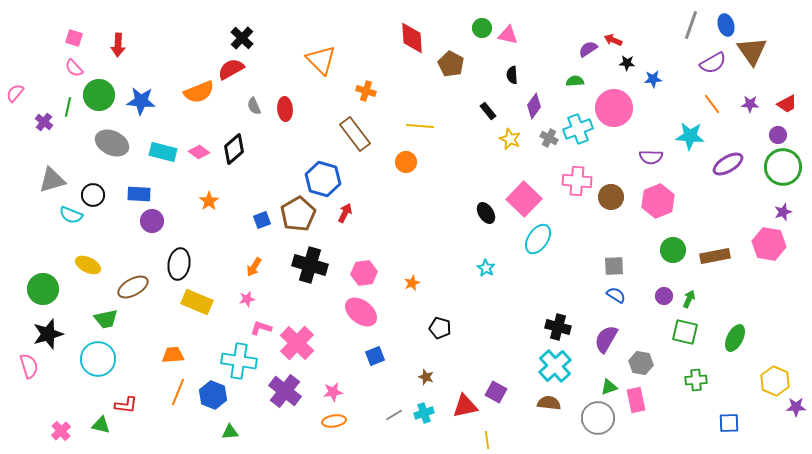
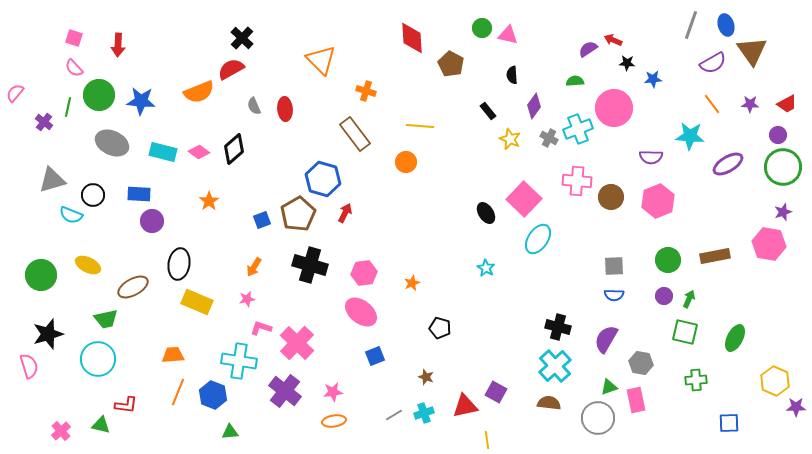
green circle at (673, 250): moved 5 px left, 10 px down
green circle at (43, 289): moved 2 px left, 14 px up
blue semicircle at (616, 295): moved 2 px left; rotated 150 degrees clockwise
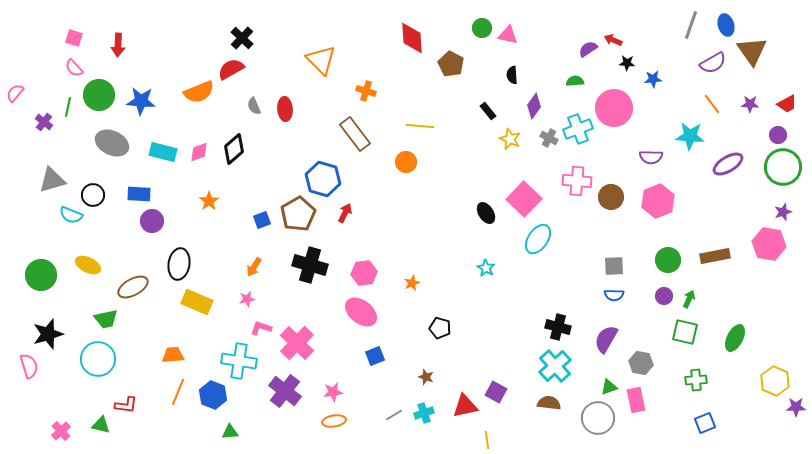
pink diamond at (199, 152): rotated 55 degrees counterclockwise
blue square at (729, 423): moved 24 px left; rotated 20 degrees counterclockwise
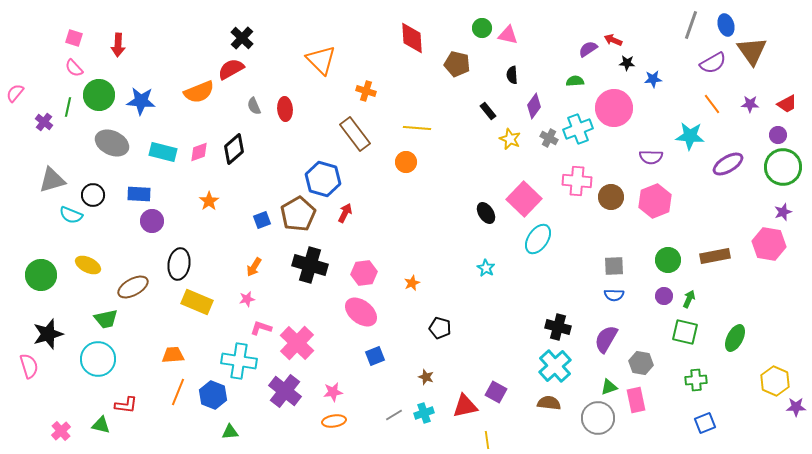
brown pentagon at (451, 64): moved 6 px right; rotated 15 degrees counterclockwise
yellow line at (420, 126): moved 3 px left, 2 px down
pink hexagon at (658, 201): moved 3 px left
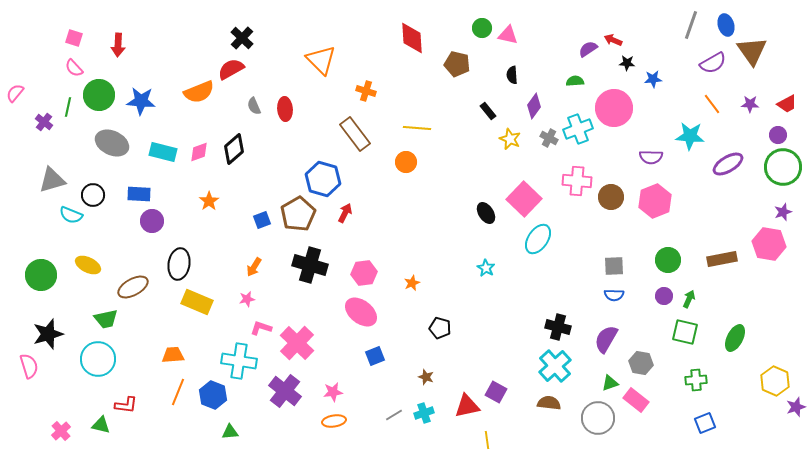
brown rectangle at (715, 256): moved 7 px right, 3 px down
green triangle at (609, 387): moved 1 px right, 4 px up
pink rectangle at (636, 400): rotated 40 degrees counterclockwise
red triangle at (465, 406): moved 2 px right
purple star at (796, 407): rotated 18 degrees counterclockwise
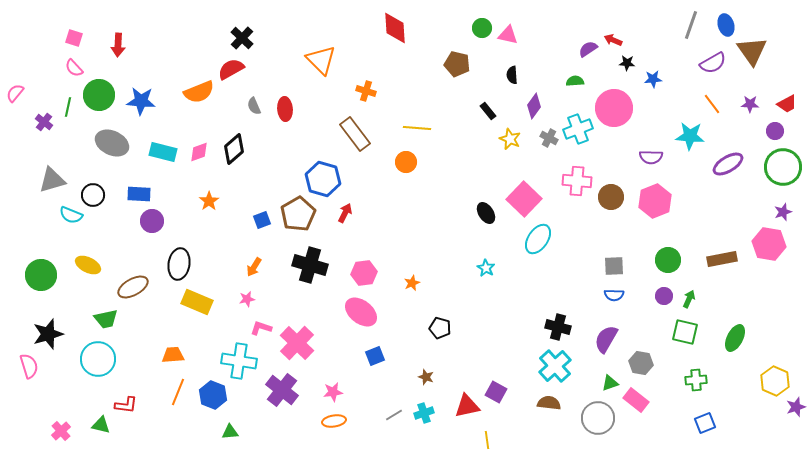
red diamond at (412, 38): moved 17 px left, 10 px up
purple circle at (778, 135): moved 3 px left, 4 px up
purple cross at (285, 391): moved 3 px left, 1 px up
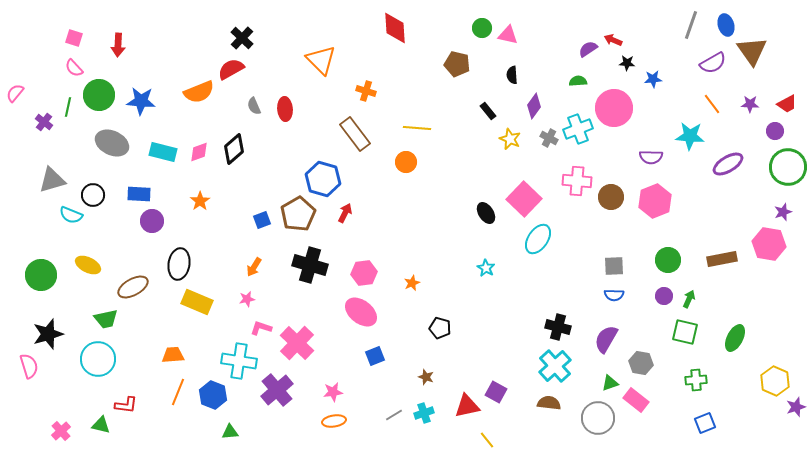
green semicircle at (575, 81): moved 3 px right
green circle at (783, 167): moved 5 px right
orange star at (209, 201): moved 9 px left
purple cross at (282, 390): moved 5 px left; rotated 12 degrees clockwise
yellow line at (487, 440): rotated 30 degrees counterclockwise
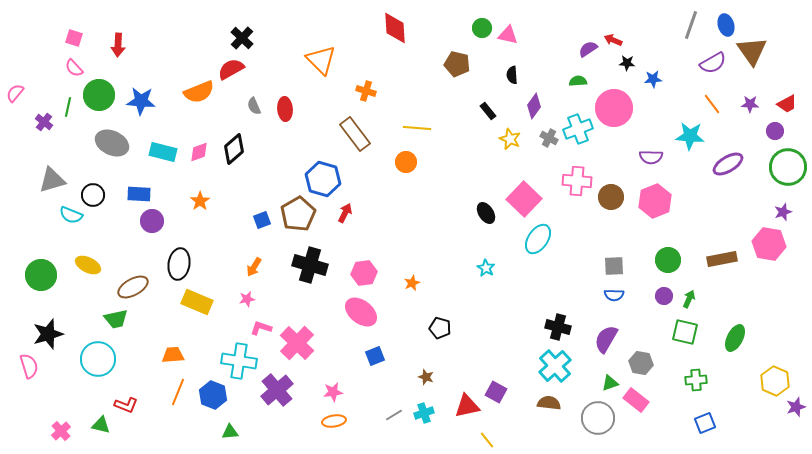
green trapezoid at (106, 319): moved 10 px right
red L-shape at (126, 405): rotated 15 degrees clockwise
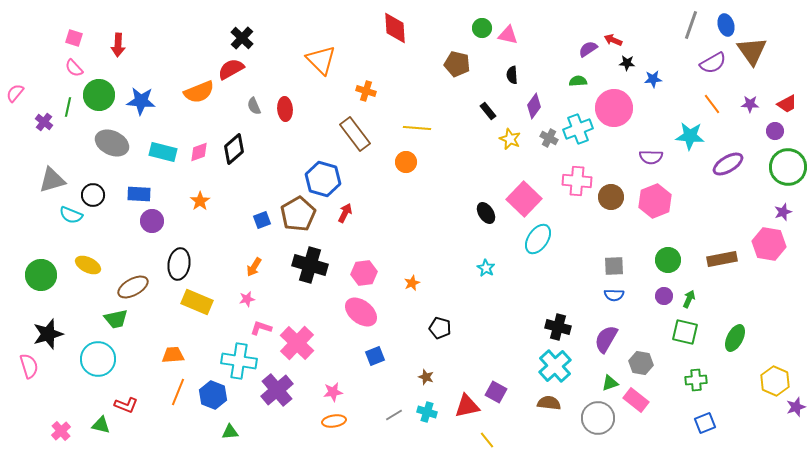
cyan cross at (424, 413): moved 3 px right, 1 px up; rotated 36 degrees clockwise
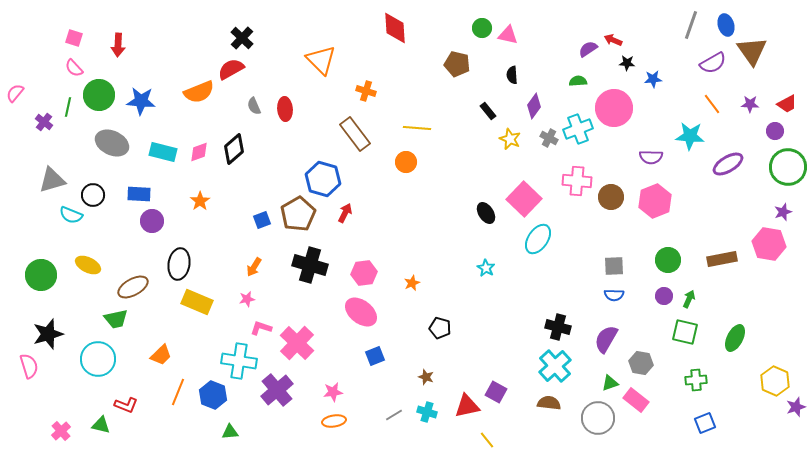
orange trapezoid at (173, 355): moved 12 px left; rotated 140 degrees clockwise
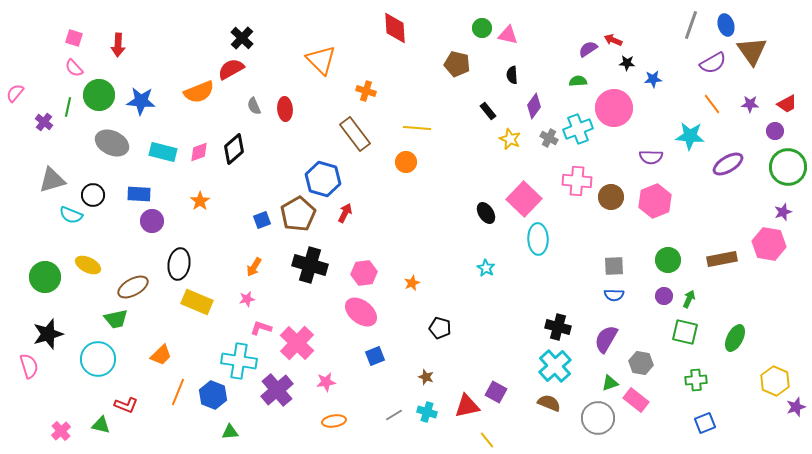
cyan ellipse at (538, 239): rotated 36 degrees counterclockwise
green circle at (41, 275): moved 4 px right, 2 px down
pink star at (333, 392): moved 7 px left, 10 px up
brown semicircle at (549, 403): rotated 15 degrees clockwise
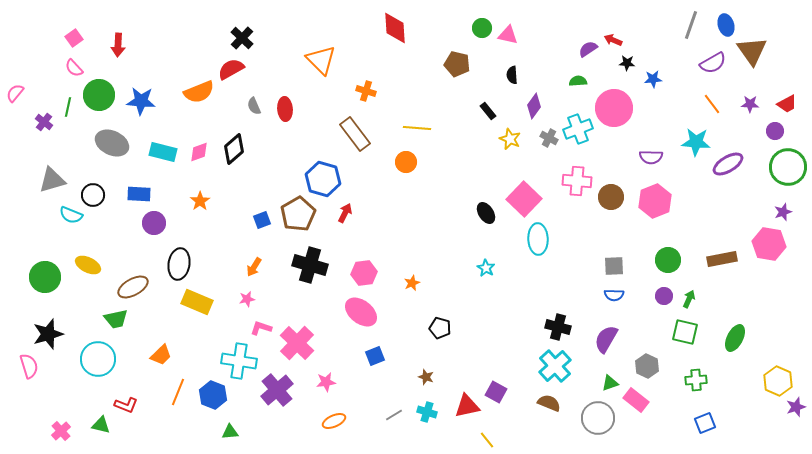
pink square at (74, 38): rotated 36 degrees clockwise
cyan star at (690, 136): moved 6 px right, 6 px down
purple circle at (152, 221): moved 2 px right, 2 px down
gray hexagon at (641, 363): moved 6 px right, 3 px down; rotated 15 degrees clockwise
yellow hexagon at (775, 381): moved 3 px right
orange ellipse at (334, 421): rotated 15 degrees counterclockwise
